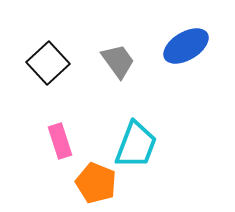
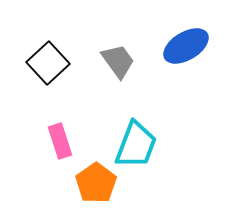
orange pentagon: rotated 15 degrees clockwise
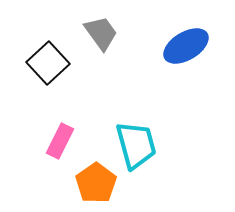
gray trapezoid: moved 17 px left, 28 px up
pink rectangle: rotated 44 degrees clockwise
cyan trapezoid: rotated 36 degrees counterclockwise
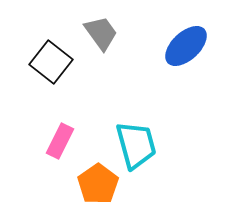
blue ellipse: rotated 12 degrees counterclockwise
black square: moved 3 px right, 1 px up; rotated 9 degrees counterclockwise
orange pentagon: moved 2 px right, 1 px down
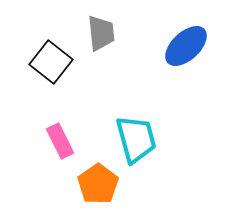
gray trapezoid: rotated 30 degrees clockwise
pink rectangle: rotated 52 degrees counterclockwise
cyan trapezoid: moved 6 px up
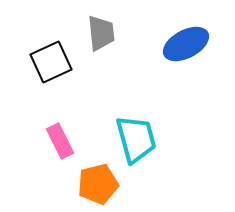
blue ellipse: moved 2 px up; rotated 15 degrees clockwise
black square: rotated 27 degrees clockwise
orange pentagon: rotated 21 degrees clockwise
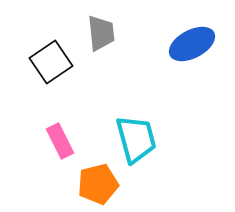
blue ellipse: moved 6 px right
black square: rotated 9 degrees counterclockwise
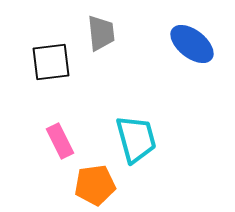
blue ellipse: rotated 66 degrees clockwise
black square: rotated 27 degrees clockwise
orange pentagon: moved 3 px left, 1 px down; rotated 6 degrees clockwise
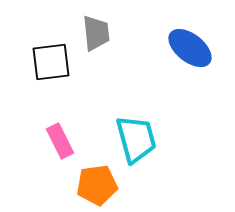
gray trapezoid: moved 5 px left
blue ellipse: moved 2 px left, 4 px down
orange pentagon: moved 2 px right
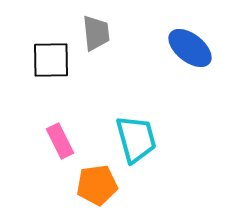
black square: moved 2 px up; rotated 6 degrees clockwise
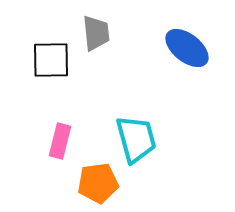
blue ellipse: moved 3 px left
pink rectangle: rotated 40 degrees clockwise
orange pentagon: moved 1 px right, 2 px up
